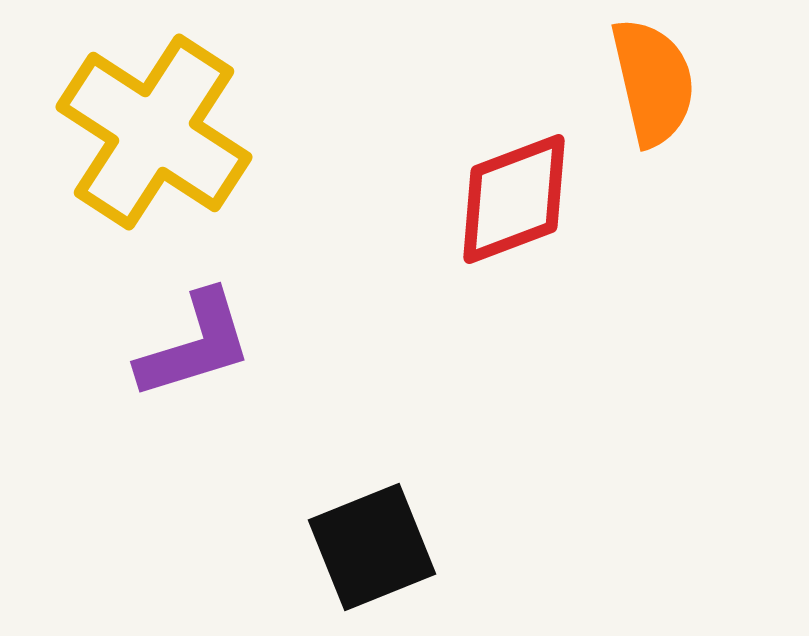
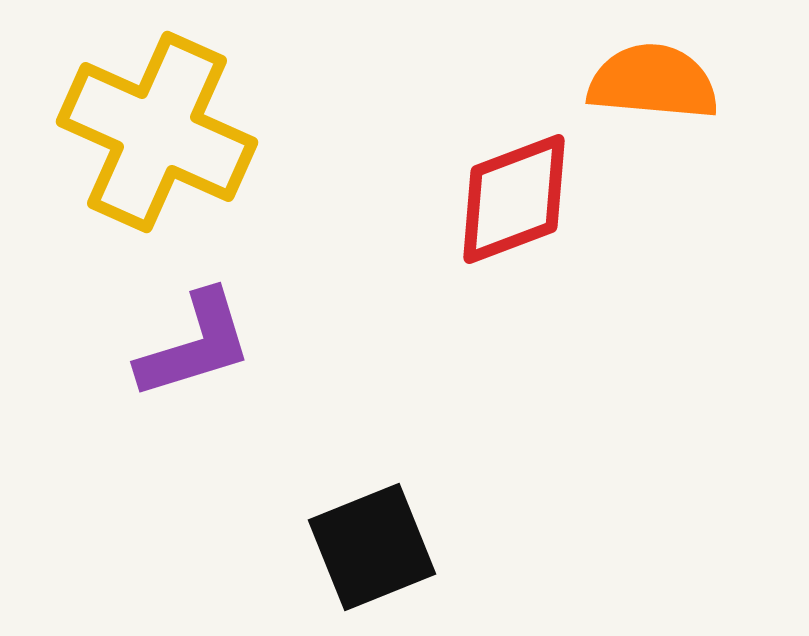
orange semicircle: rotated 72 degrees counterclockwise
yellow cross: moved 3 px right; rotated 9 degrees counterclockwise
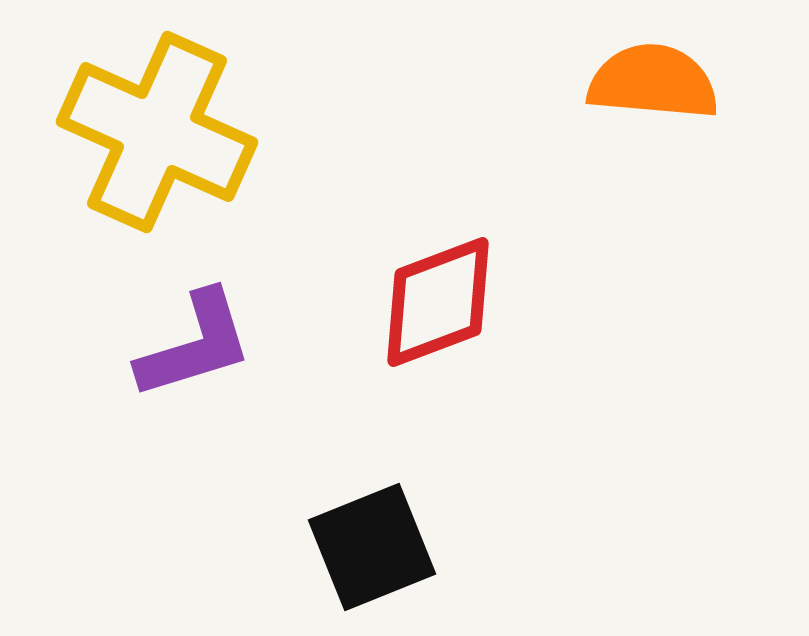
red diamond: moved 76 px left, 103 px down
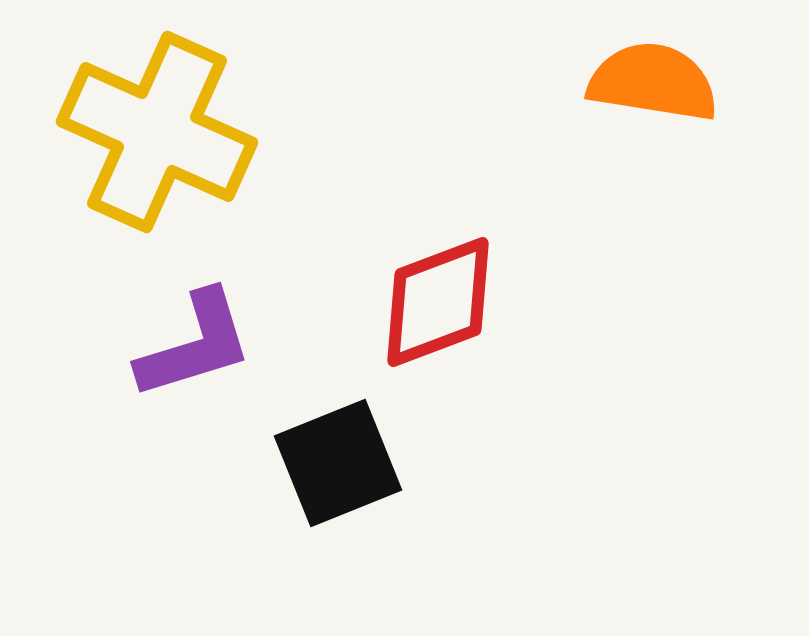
orange semicircle: rotated 4 degrees clockwise
black square: moved 34 px left, 84 px up
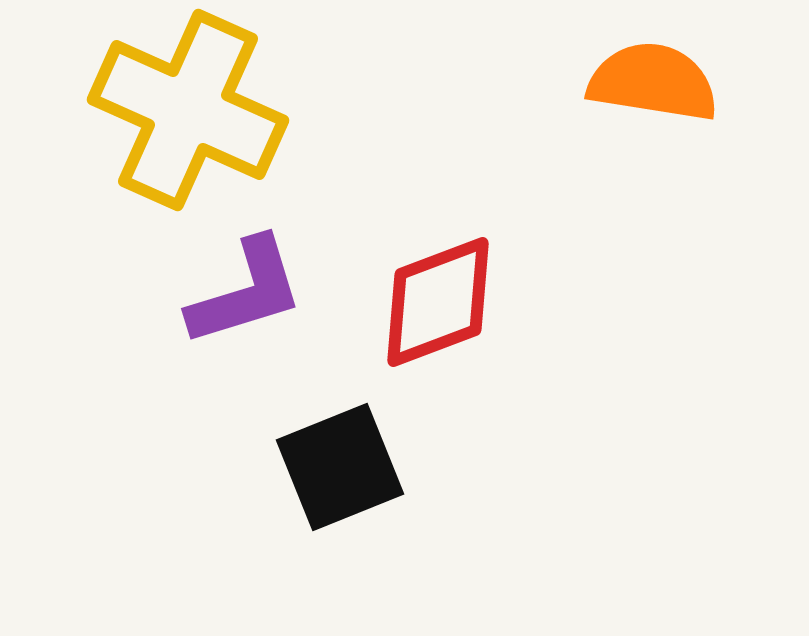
yellow cross: moved 31 px right, 22 px up
purple L-shape: moved 51 px right, 53 px up
black square: moved 2 px right, 4 px down
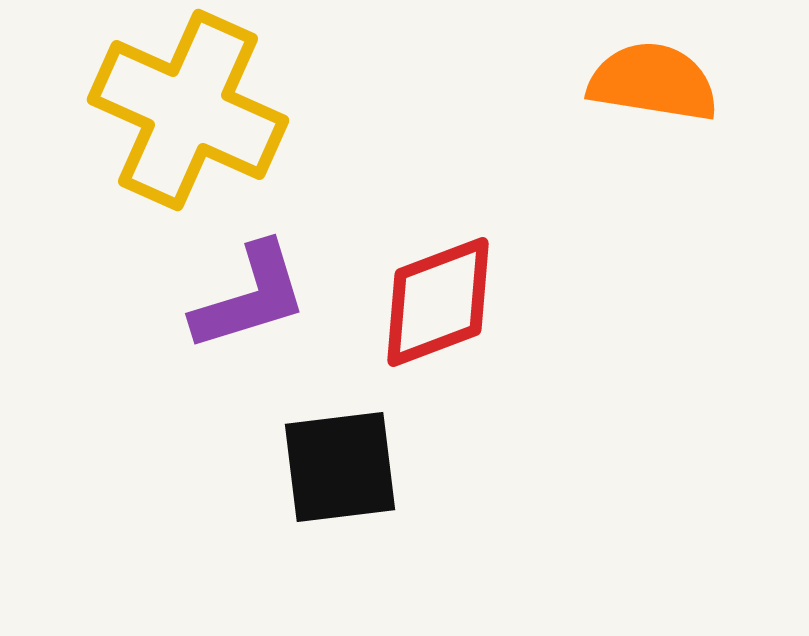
purple L-shape: moved 4 px right, 5 px down
black square: rotated 15 degrees clockwise
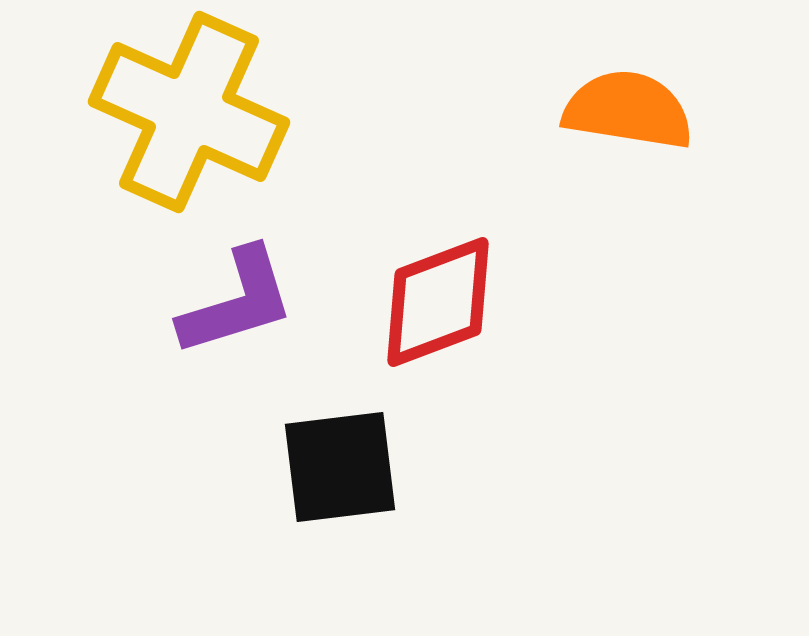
orange semicircle: moved 25 px left, 28 px down
yellow cross: moved 1 px right, 2 px down
purple L-shape: moved 13 px left, 5 px down
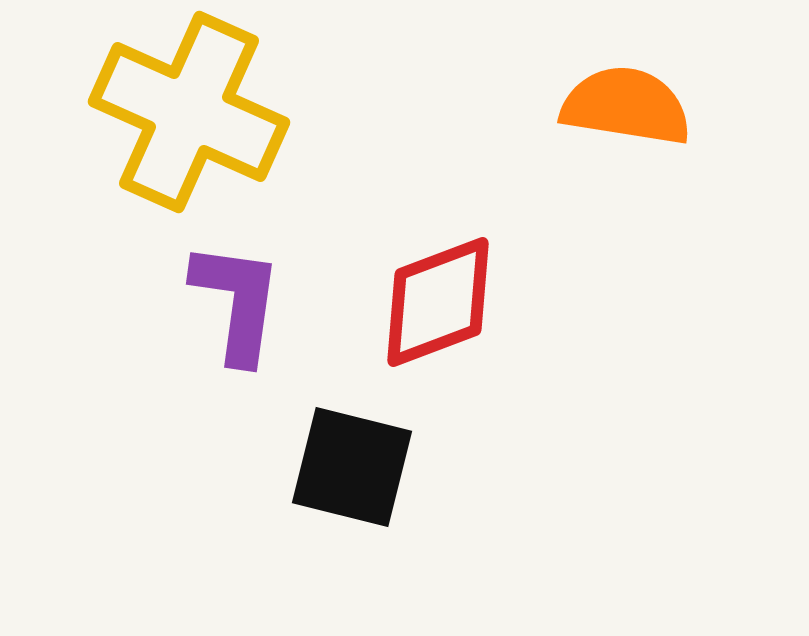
orange semicircle: moved 2 px left, 4 px up
purple L-shape: rotated 65 degrees counterclockwise
black square: moved 12 px right; rotated 21 degrees clockwise
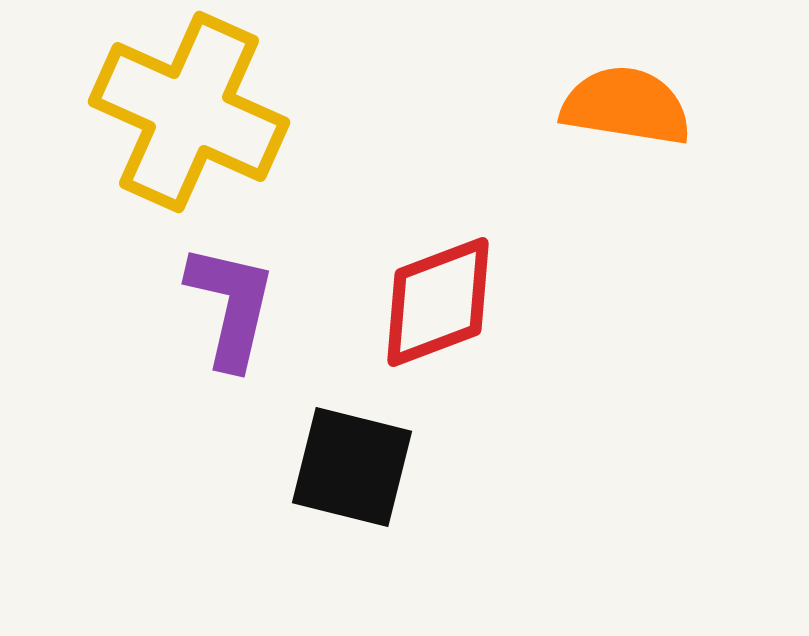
purple L-shape: moved 6 px left, 4 px down; rotated 5 degrees clockwise
